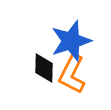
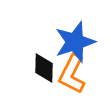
blue star: moved 4 px right, 1 px down
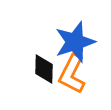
black diamond: moved 1 px down
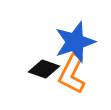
black diamond: rotated 72 degrees counterclockwise
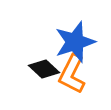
black diamond: rotated 24 degrees clockwise
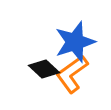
orange L-shape: rotated 27 degrees clockwise
